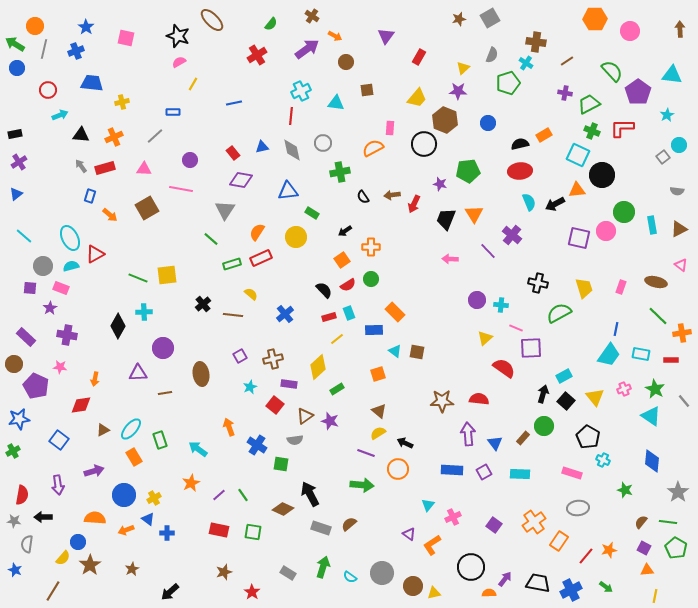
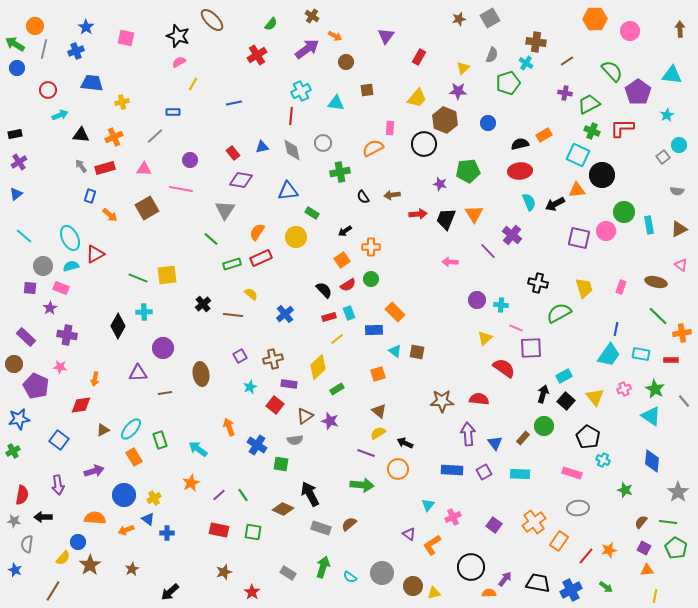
red arrow at (414, 204): moved 4 px right, 10 px down; rotated 120 degrees counterclockwise
cyan rectangle at (652, 225): moved 3 px left
pink arrow at (450, 259): moved 3 px down
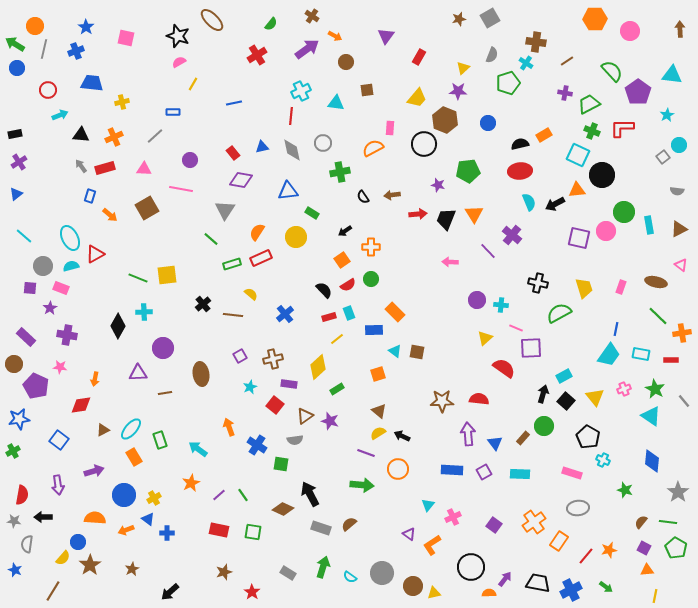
purple star at (440, 184): moved 2 px left, 1 px down
black arrow at (405, 443): moved 3 px left, 7 px up
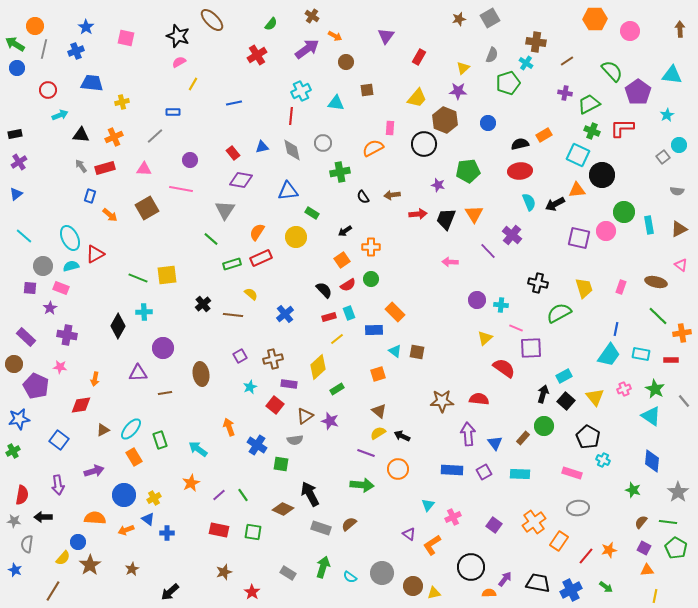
green star at (625, 490): moved 8 px right
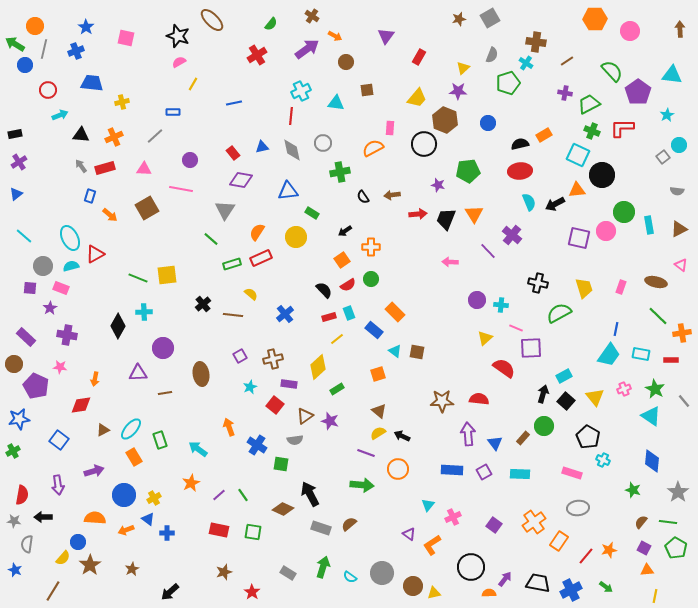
blue circle at (17, 68): moved 8 px right, 3 px up
blue rectangle at (374, 330): rotated 42 degrees clockwise
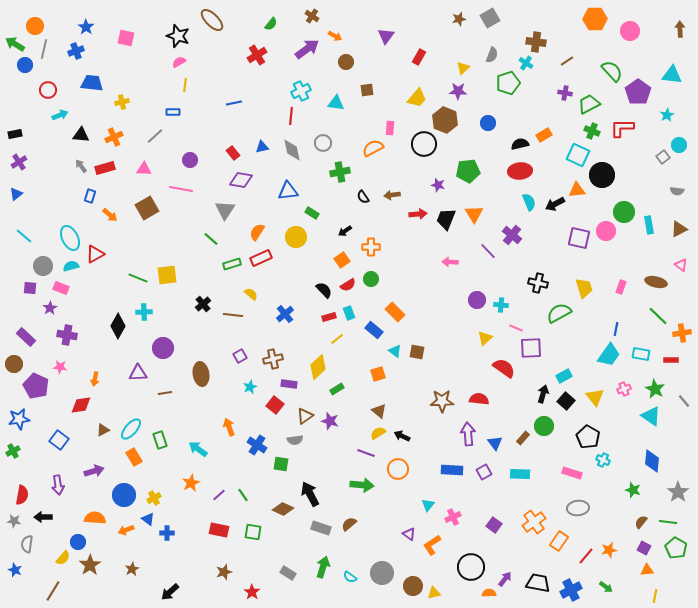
yellow line at (193, 84): moved 8 px left, 1 px down; rotated 24 degrees counterclockwise
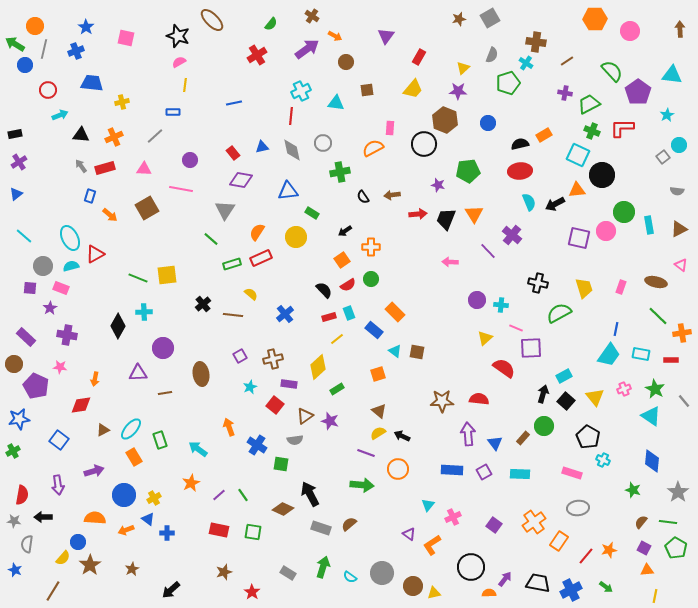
yellow trapezoid at (417, 98): moved 4 px left, 9 px up
black arrow at (170, 592): moved 1 px right, 2 px up
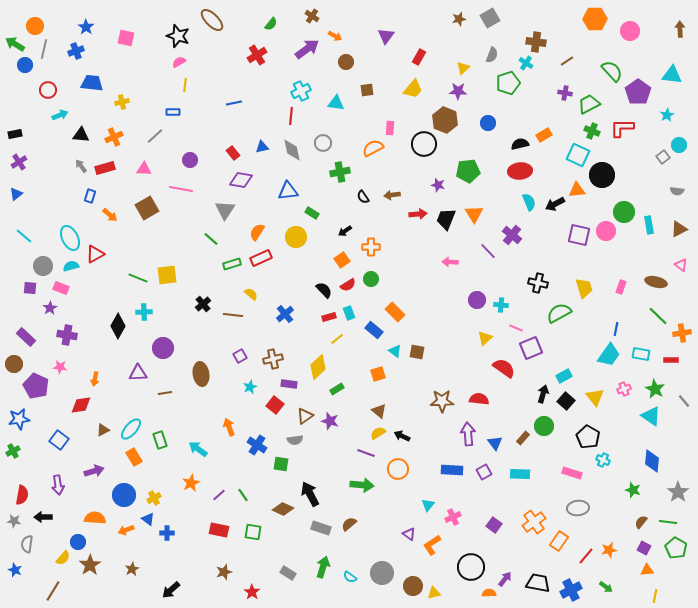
purple square at (579, 238): moved 3 px up
purple square at (531, 348): rotated 20 degrees counterclockwise
